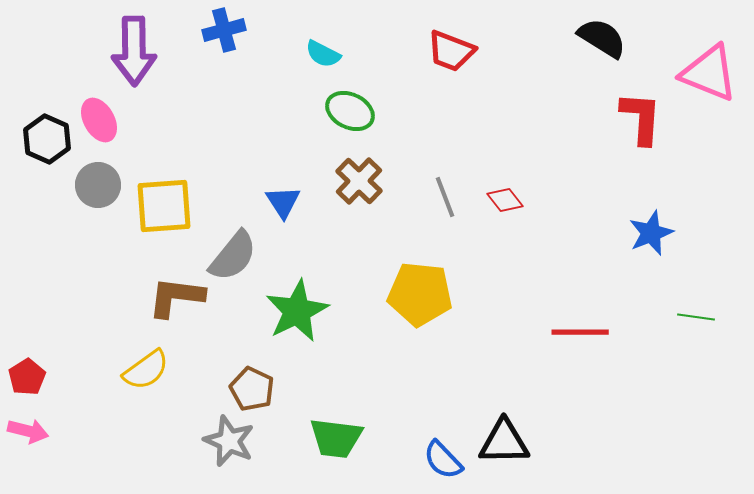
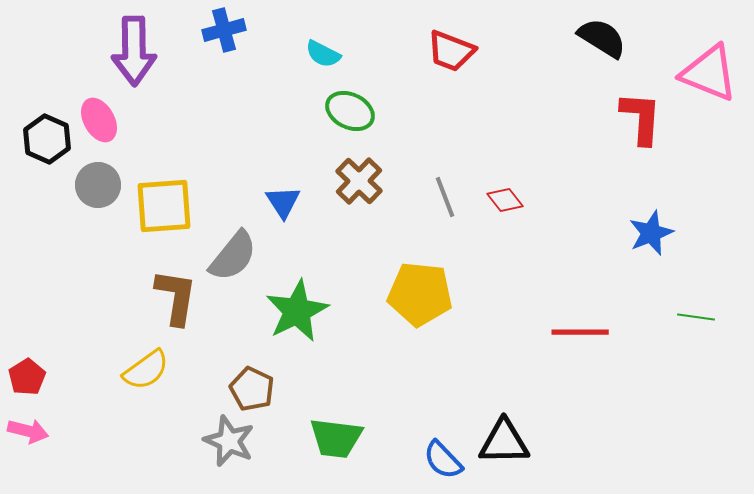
brown L-shape: rotated 92 degrees clockwise
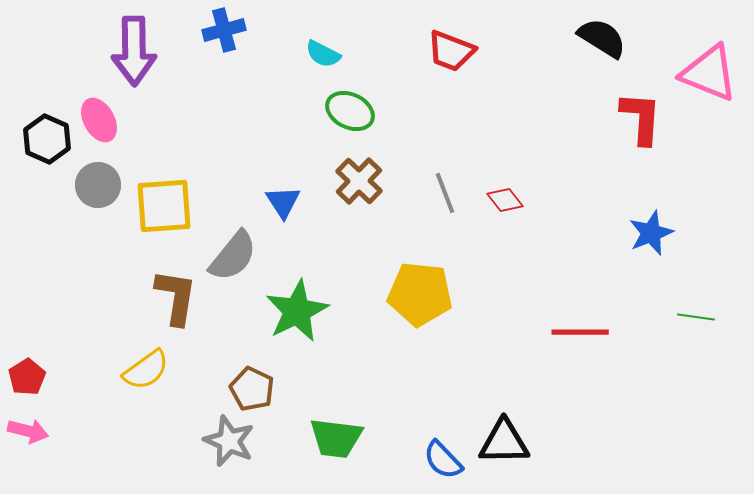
gray line: moved 4 px up
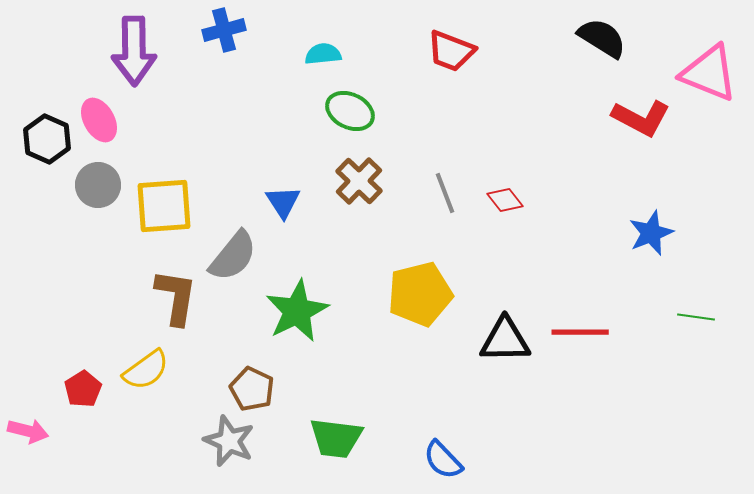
cyan semicircle: rotated 147 degrees clockwise
red L-shape: rotated 114 degrees clockwise
yellow pentagon: rotated 20 degrees counterclockwise
red pentagon: moved 56 px right, 12 px down
black triangle: moved 1 px right, 102 px up
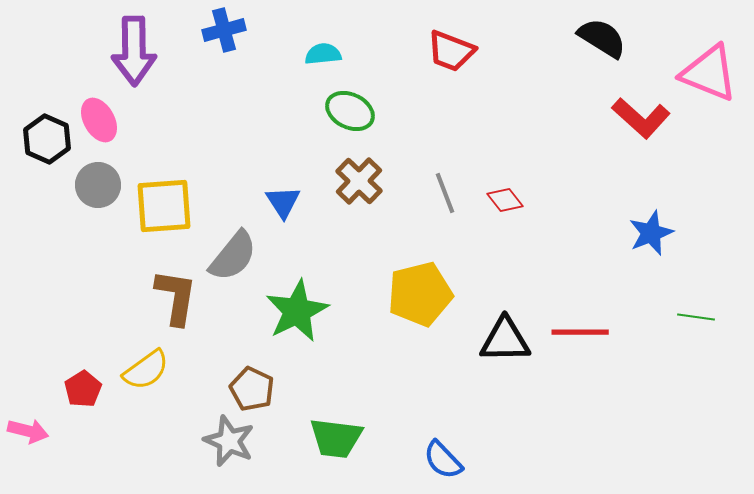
red L-shape: rotated 14 degrees clockwise
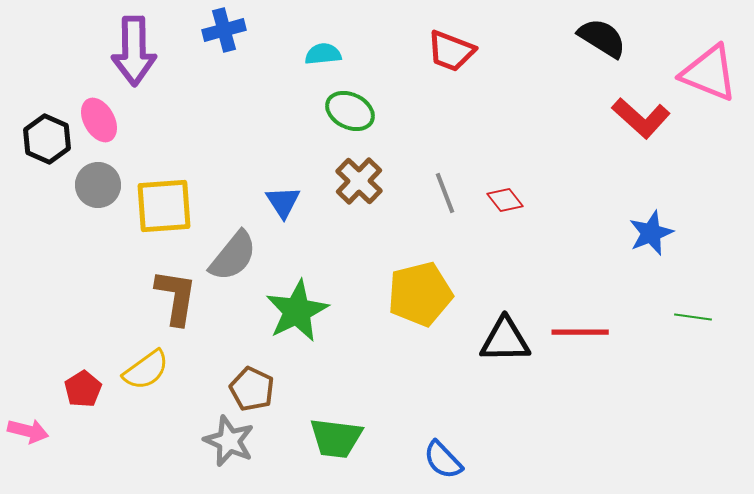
green line: moved 3 px left
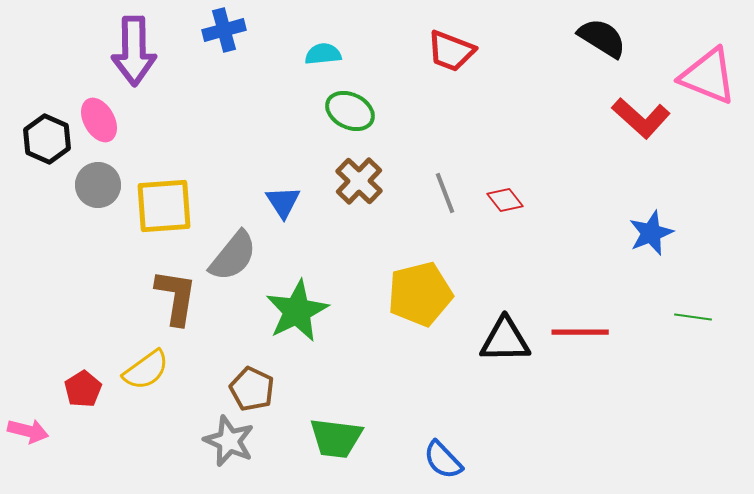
pink triangle: moved 1 px left, 3 px down
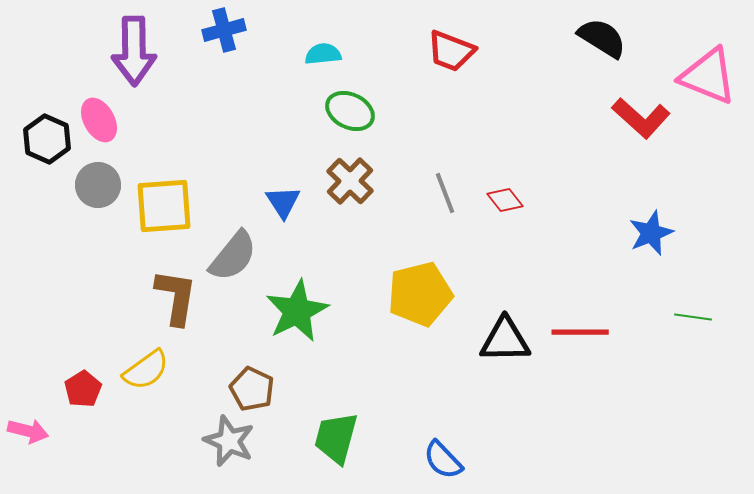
brown cross: moved 9 px left
green trapezoid: rotated 98 degrees clockwise
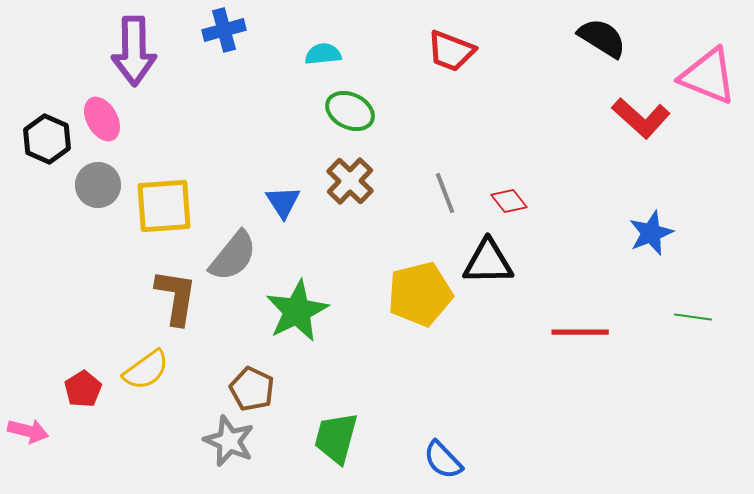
pink ellipse: moved 3 px right, 1 px up
red diamond: moved 4 px right, 1 px down
black triangle: moved 17 px left, 78 px up
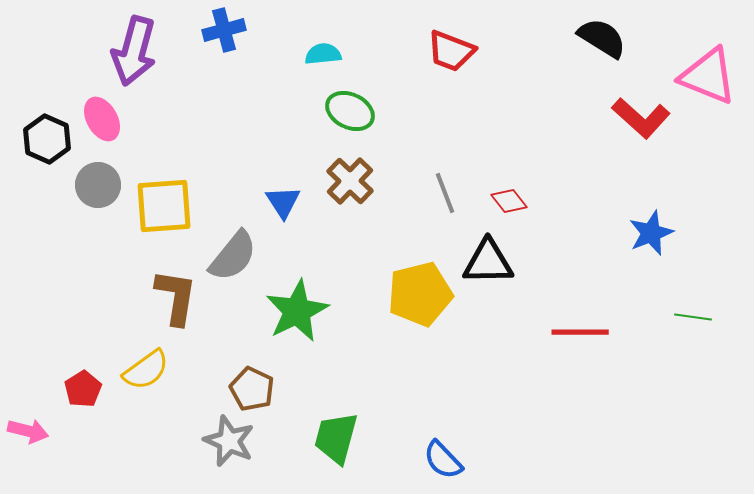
purple arrow: rotated 16 degrees clockwise
